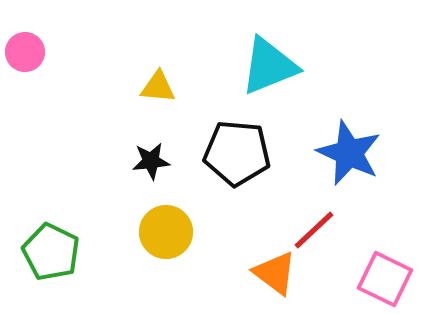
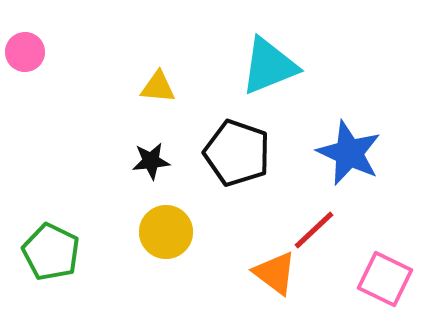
black pentagon: rotated 14 degrees clockwise
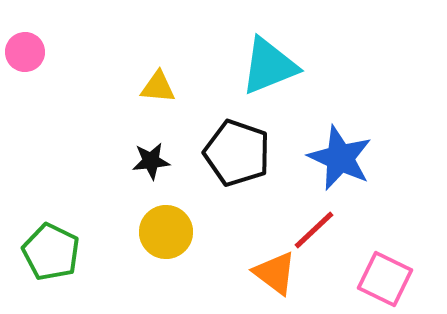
blue star: moved 9 px left, 5 px down
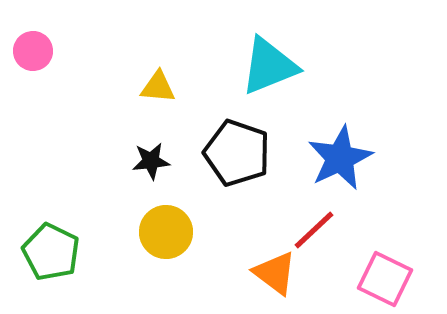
pink circle: moved 8 px right, 1 px up
blue star: rotated 22 degrees clockwise
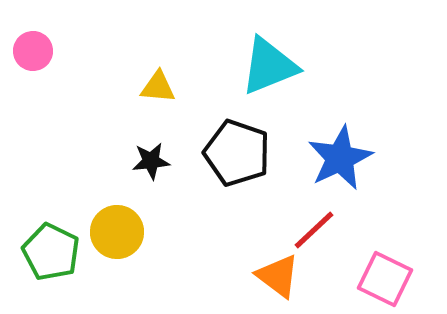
yellow circle: moved 49 px left
orange triangle: moved 3 px right, 3 px down
